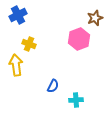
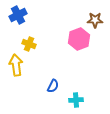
brown star: moved 2 px down; rotated 21 degrees clockwise
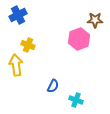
yellow cross: moved 1 px left, 1 px down
cyan cross: rotated 24 degrees clockwise
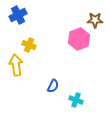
yellow cross: moved 1 px right
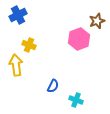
brown star: moved 2 px right, 1 px down; rotated 21 degrees counterclockwise
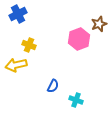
blue cross: moved 1 px up
brown star: moved 2 px right, 3 px down
yellow arrow: rotated 95 degrees counterclockwise
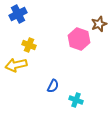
pink hexagon: rotated 20 degrees counterclockwise
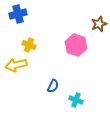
blue cross: rotated 12 degrees clockwise
pink hexagon: moved 3 px left, 6 px down
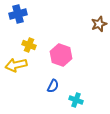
pink hexagon: moved 15 px left, 10 px down
